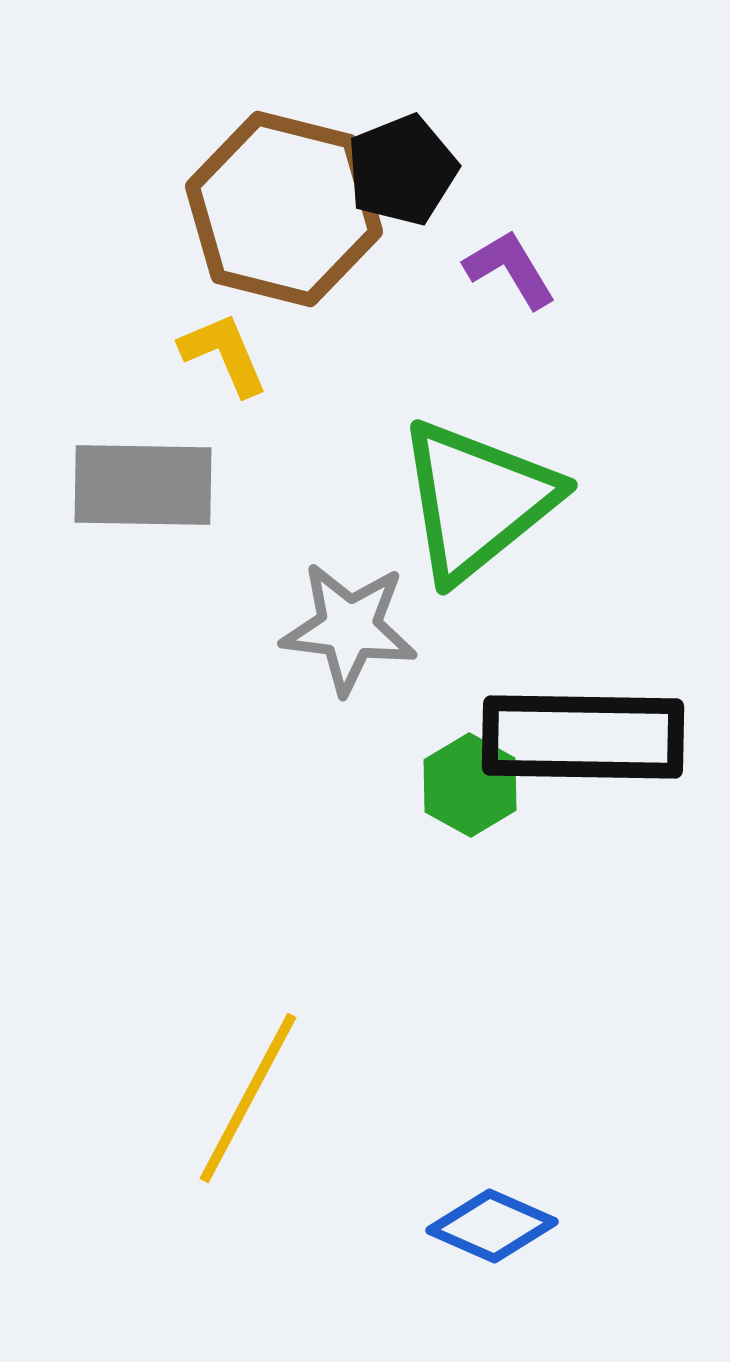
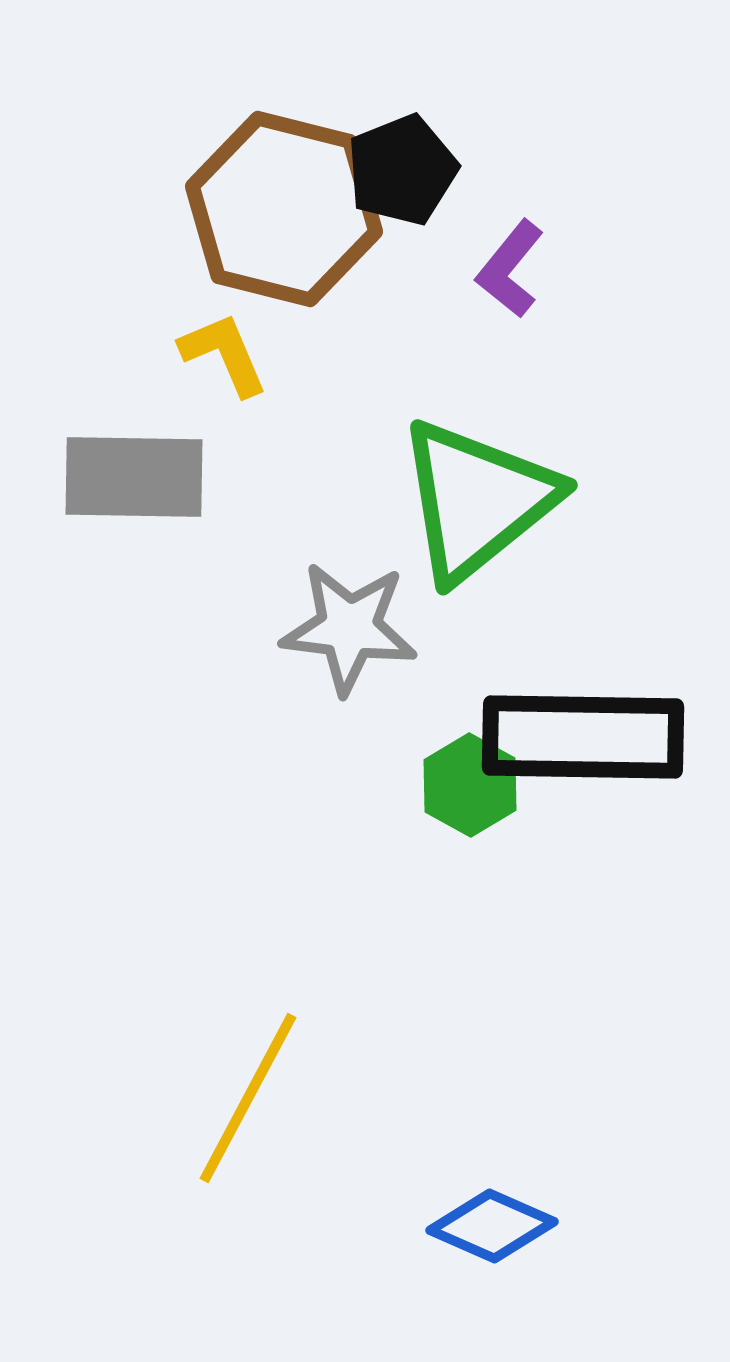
purple L-shape: rotated 110 degrees counterclockwise
gray rectangle: moved 9 px left, 8 px up
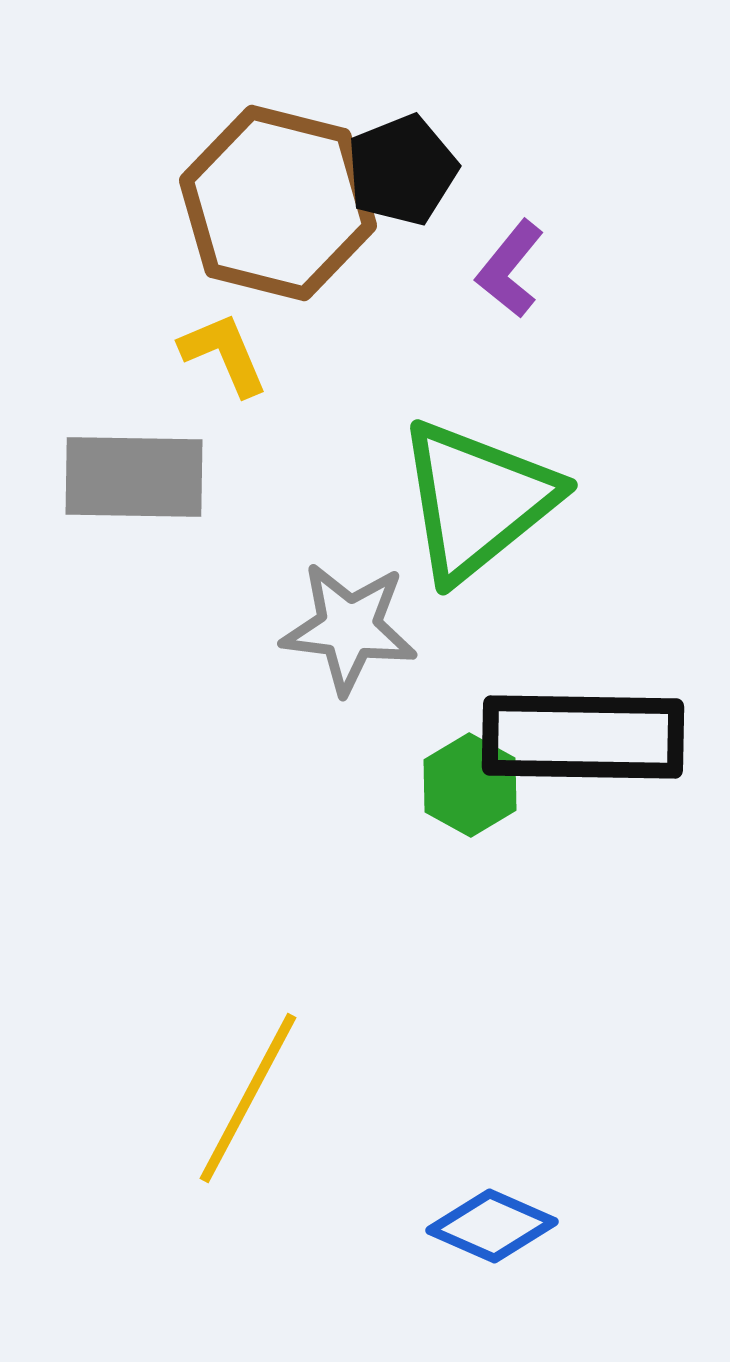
brown hexagon: moved 6 px left, 6 px up
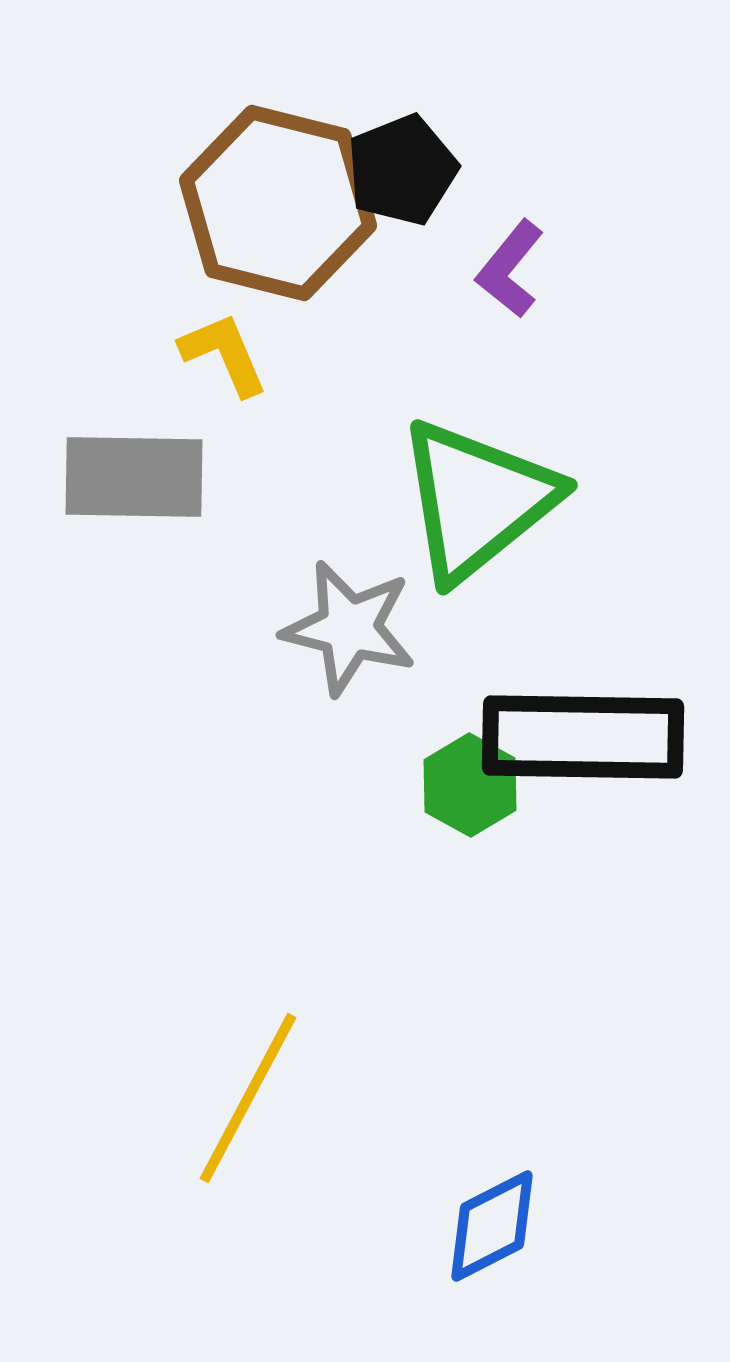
gray star: rotated 7 degrees clockwise
blue diamond: rotated 51 degrees counterclockwise
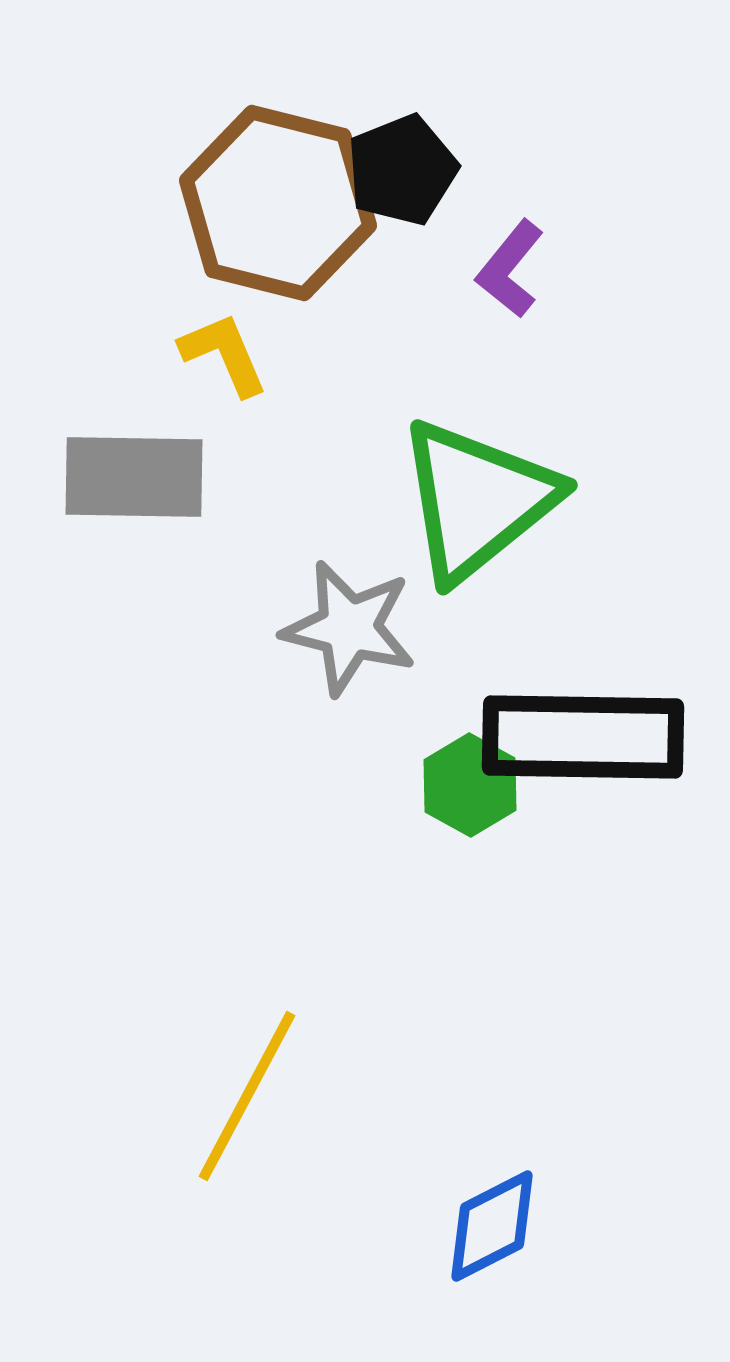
yellow line: moved 1 px left, 2 px up
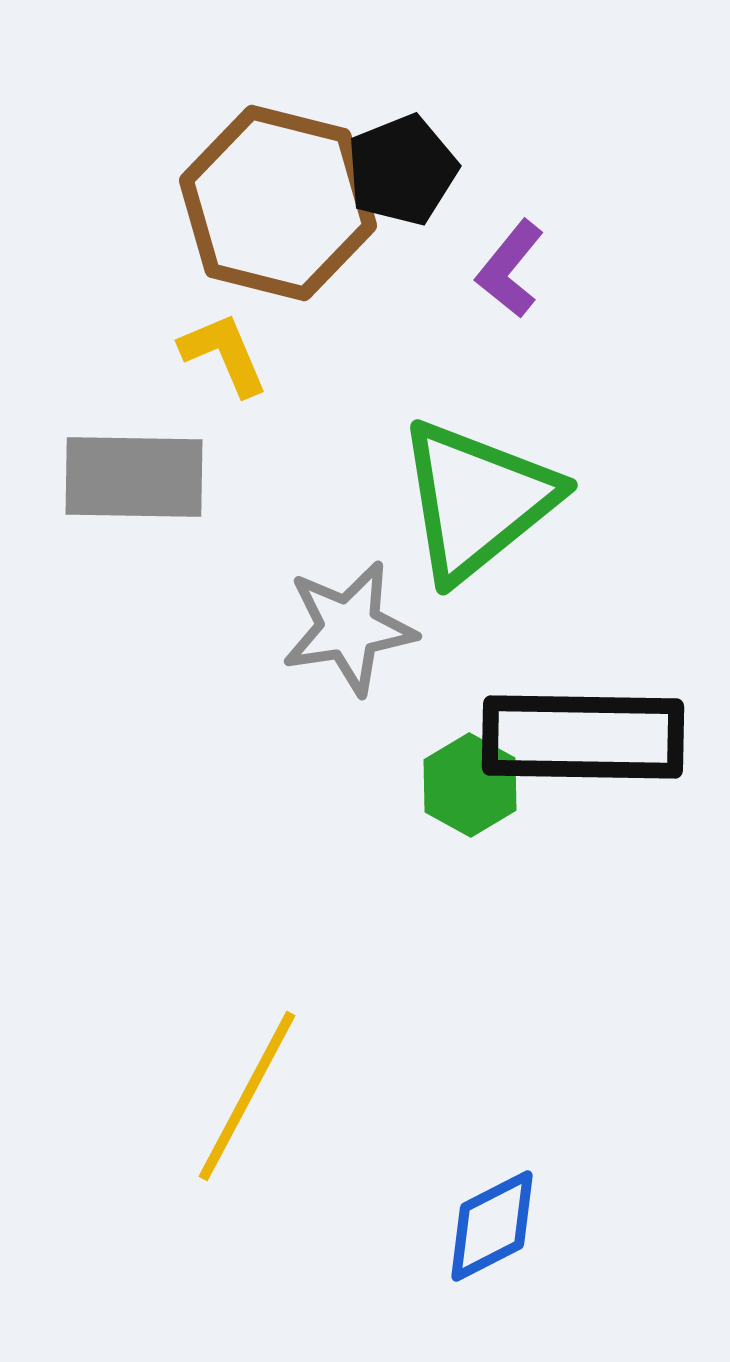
gray star: rotated 23 degrees counterclockwise
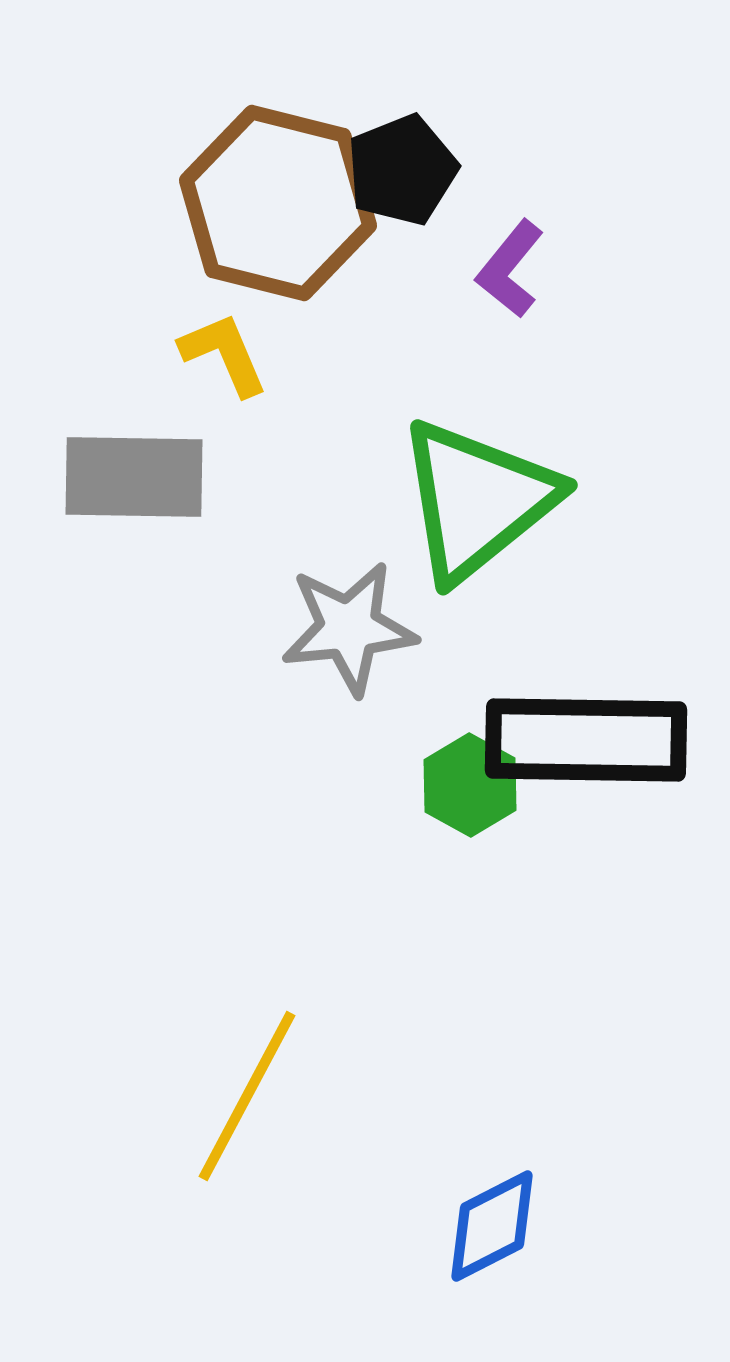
gray star: rotated 3 degrees clockwise
black rectangle: moved 3 px right, 3 px down
